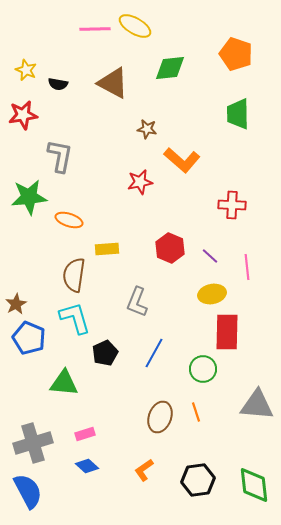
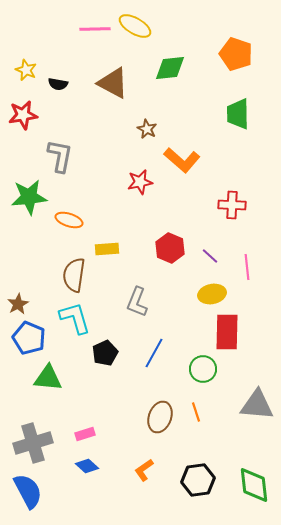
brown star at (147, 129): rotated 18 degrees clockwise
brown star at (16, 304): moved 2 px right
green triangle at (64, 383): moved 16 px left, 5 px up
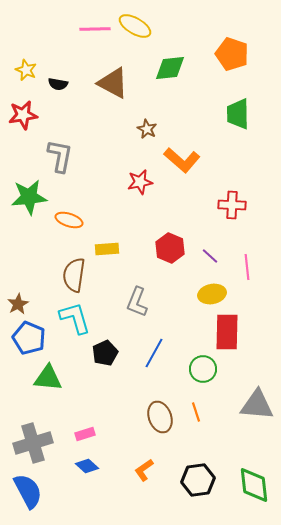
orange pentagon at (236, 54): moved 4 px left
brown ellipse at (160, 417): rotated 40 degrees counterclockwise
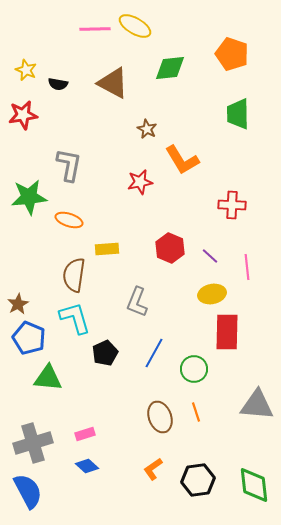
gray L-shape at (60, 156): moved 9 px right, 9 px down
orange L-shape at (182, 160): rotated 18 degrees clockwise
green circle at (203, 369): moved 9 px left
orange L-shape at (144, 470): moved 9 px right, 1 px up
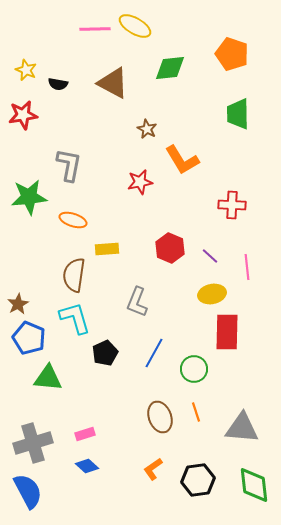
orange ellipse at (69, 220): moved 4 px right
gray triangle at (257, 405): moved 15 px left, 23 px down
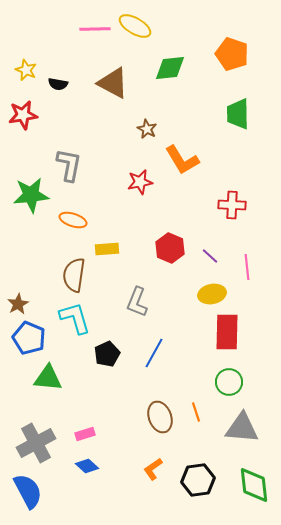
green star at (29, 197): moved 2 px right, 2 px up
black pentagon at (105, 353): moved 2 px right, 1 px down
green circle at (194, 369): moved 35 px right, 13 px down
gray cross at (33, 443): moved 3 px right; rotated 12 degrees counterclockwise
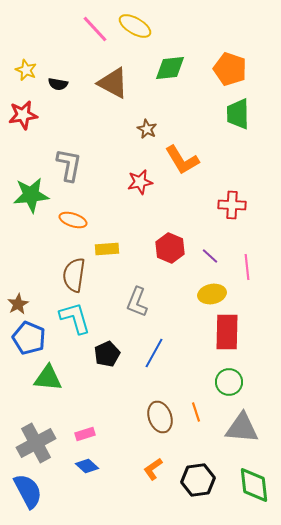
pink line at (95, 29): rotated 48 degrees clockwise
orange pentagon at (232, 54): moved 2 px left, 15 px down
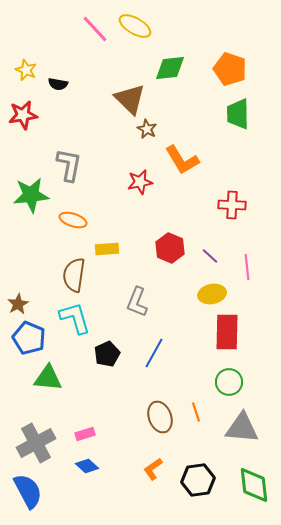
brown triangle at (113, 83): moved 17 px right, 16 px down; rotated 16 degrees clockwise
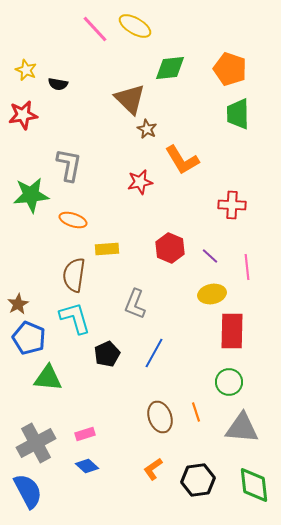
gray L-shape at (137, 302): moved 2 px left, 2 px down
red rectangle at (227, 332): moved 5 px right, 1 px up
